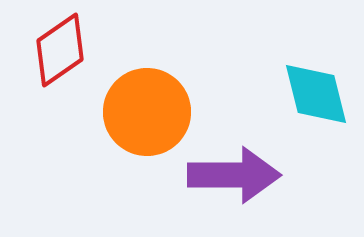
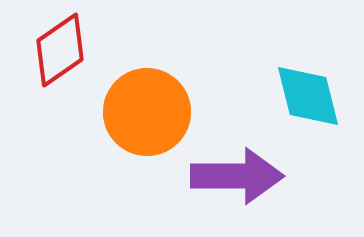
cyan diamond: moved 8 px left, 2 px down
purple arrow: moved 3 px right, 1 px down
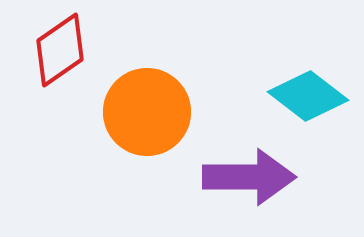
cyan diamond: rotated 38 degrees counterclockwise
purple arrow: moved 12 px right, 1 px down
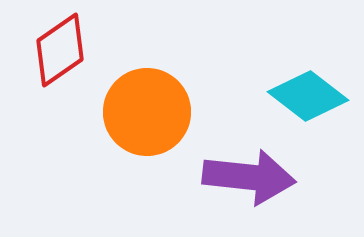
purple arrow: rotated 6 degrees clockwise
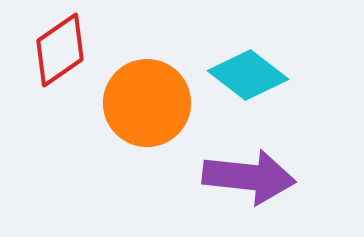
cyan diamond: moved 60 px left, 21 px up
orange circle: moved 9 px up
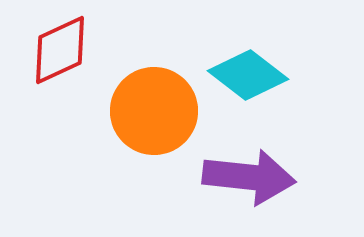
red diamond: rotated 10 degrees clockwise
orange circle: moved 7 px right, 8 px down
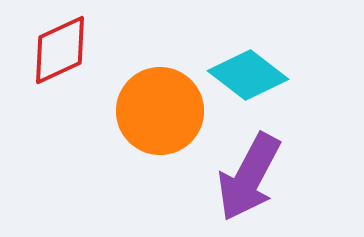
orange circle: moved 6 px right
purple arrow: rotated 112 degrees clockwise
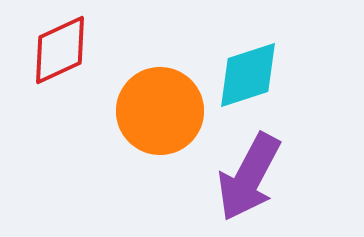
cyan diamond: rotated 56 degrees counterclockwise
